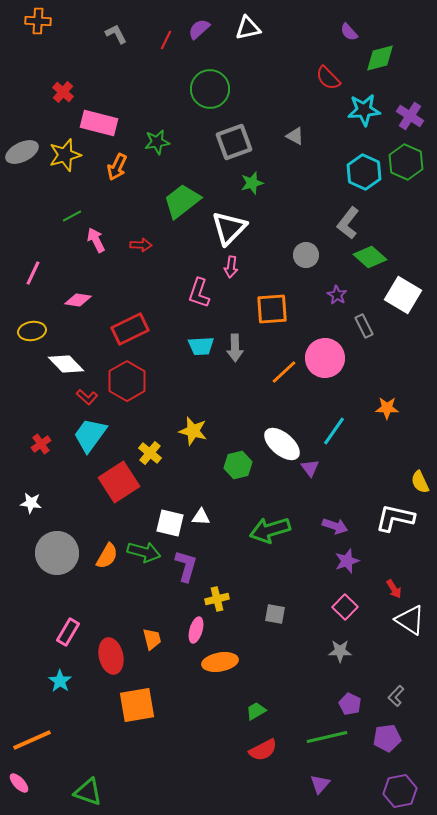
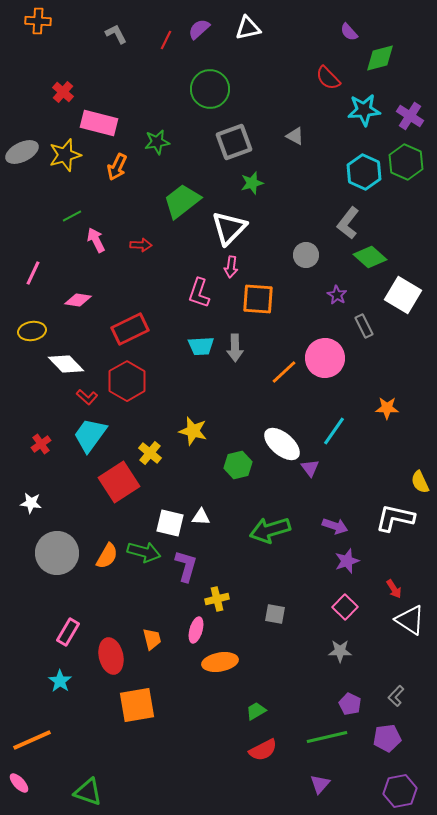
orange square at (272, 309): moved 14 px left, 10 px up; rotated 8 degrees clockwise
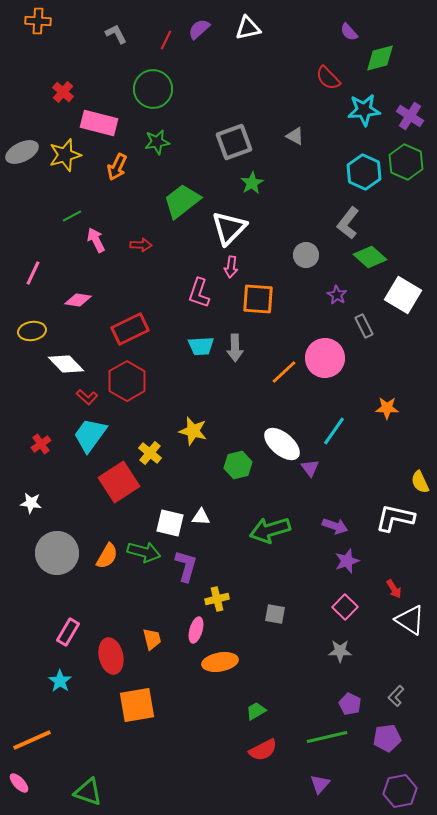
green circle at (210, 89): moved 57 px left
green star at (252, 183): rotated 15 degrees counterclockwise
